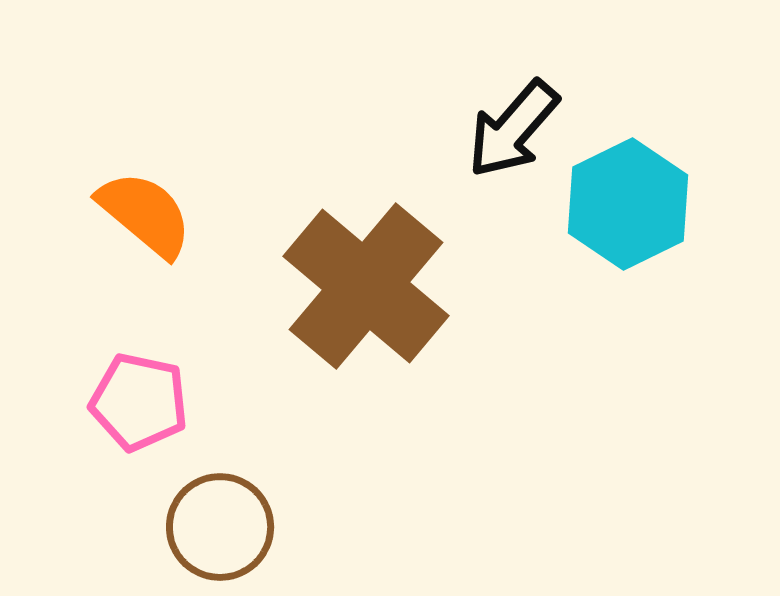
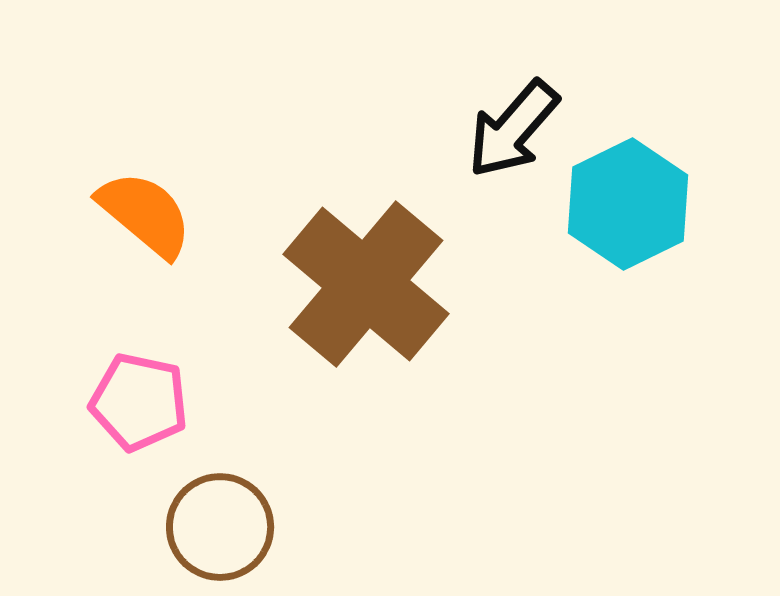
brown cross: moved 2 px up
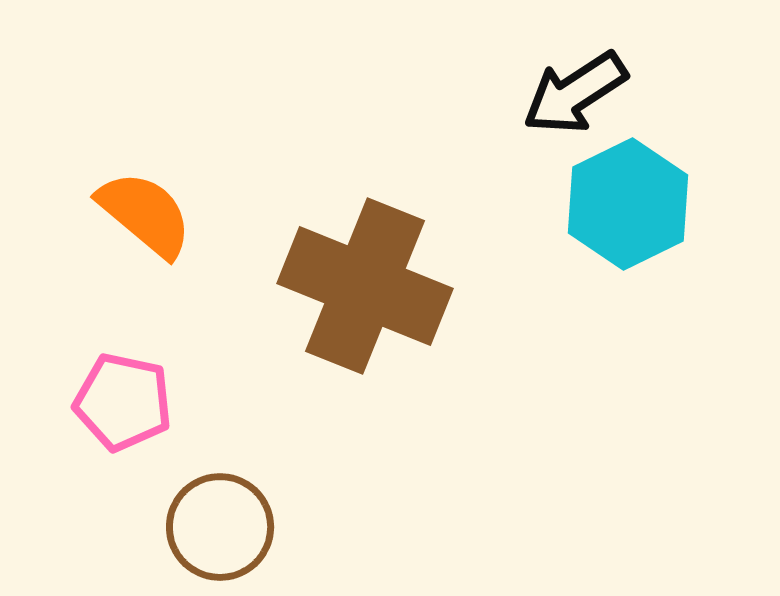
black arrow: moved 62 px right, 36 px up; rotated 16 degrees clockwise
brown cross: moved 1 px left, 2 px down; rotated 18 degrees counterclockwise
pink pentagon: moved 16 px left
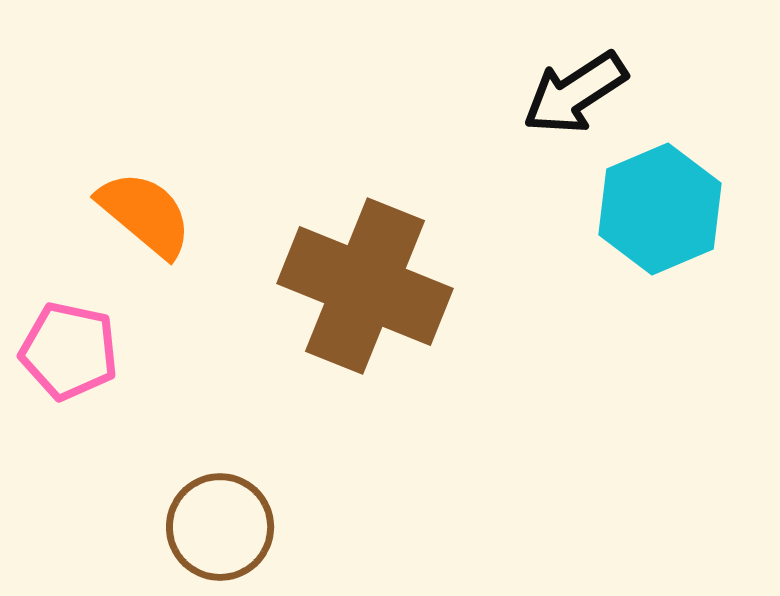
cyan hexagon: moved 32 px right, 5 px down; rotated 3 degrees clockwise
pink pentagon: moved 54 px left, 51 px up
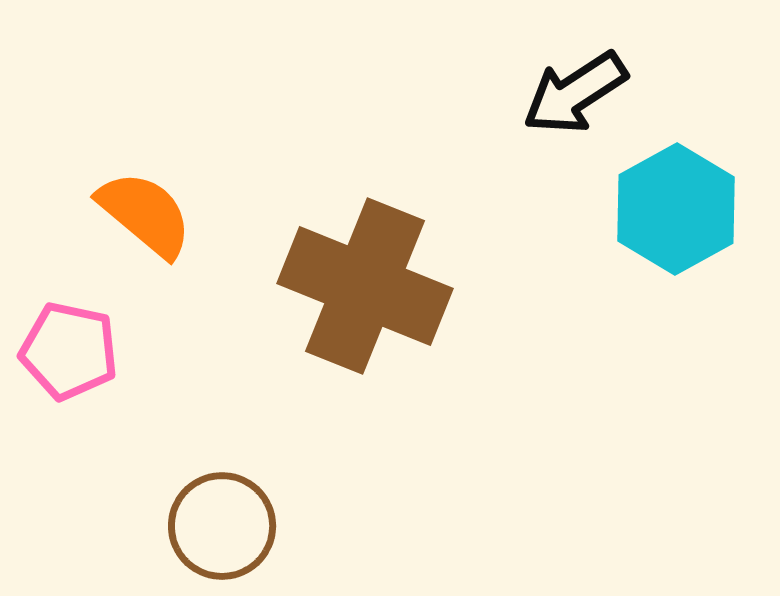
cyan hexagon: moved 16 px right; rotated 6 degrees counterclockwise
brown circle: moved 2 px right, 1 px up
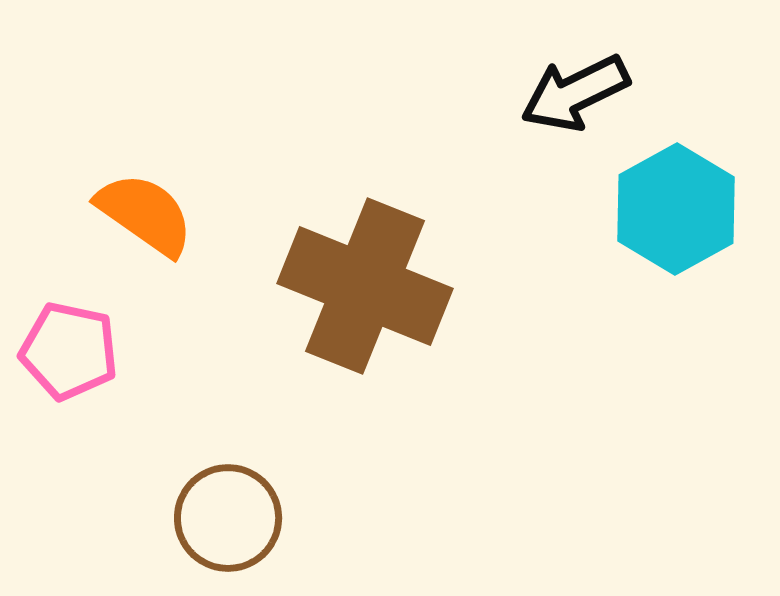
black arrow: rotated 7 degrees clockwise
orange semicircle: rotated 5 degrees counterclockwise
brown circle: moved 6 px right, 8 px up
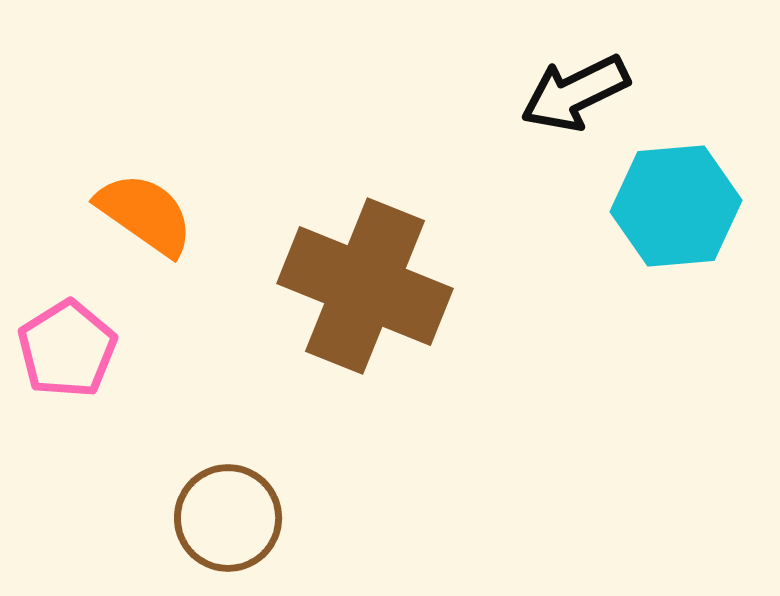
cyan hexagon: moved 3 px up; rotated 24 degrees clockwise
pink pentagon: moved 2 px left, 2 px up; rotated 28 degrees clockwise
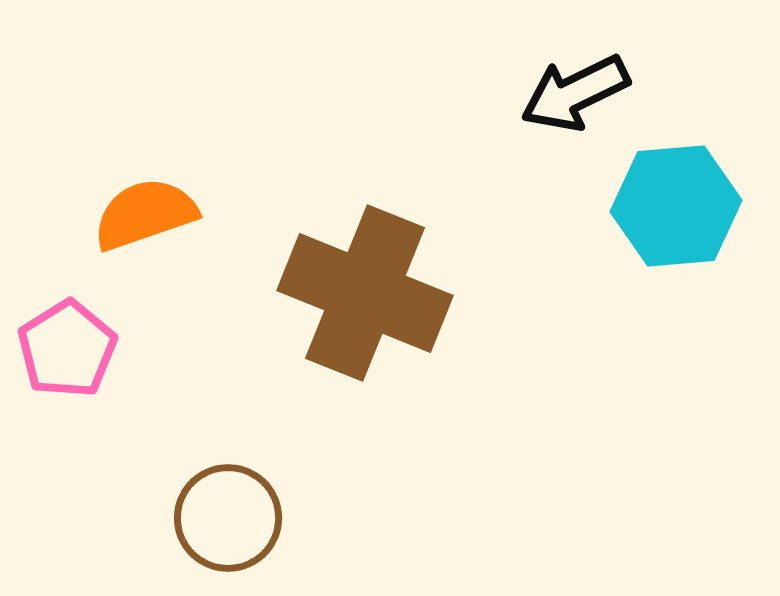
orange semicircle: rotated 54 degrees counterclockwise
brown cross: moved 7 px down
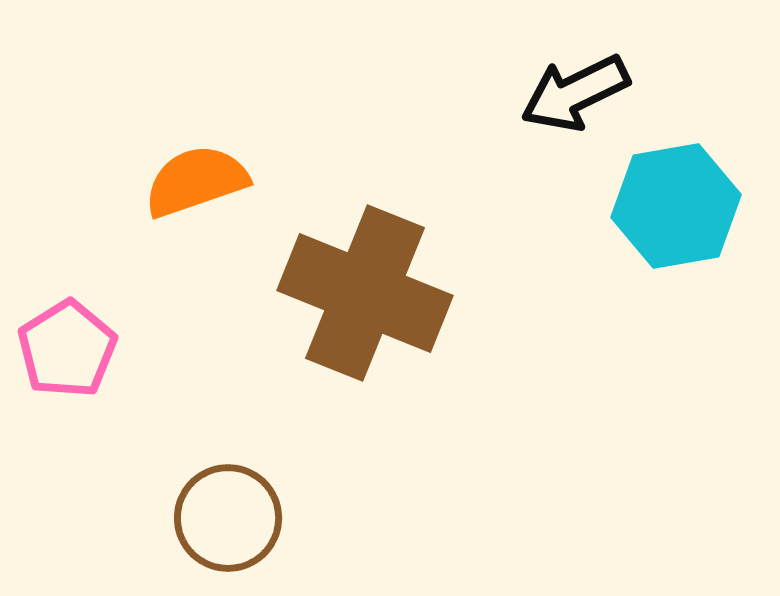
cyan hexagon: rotated 5 degrees counterclockwise
orange semicircle: moved 51 px right, 33 px up
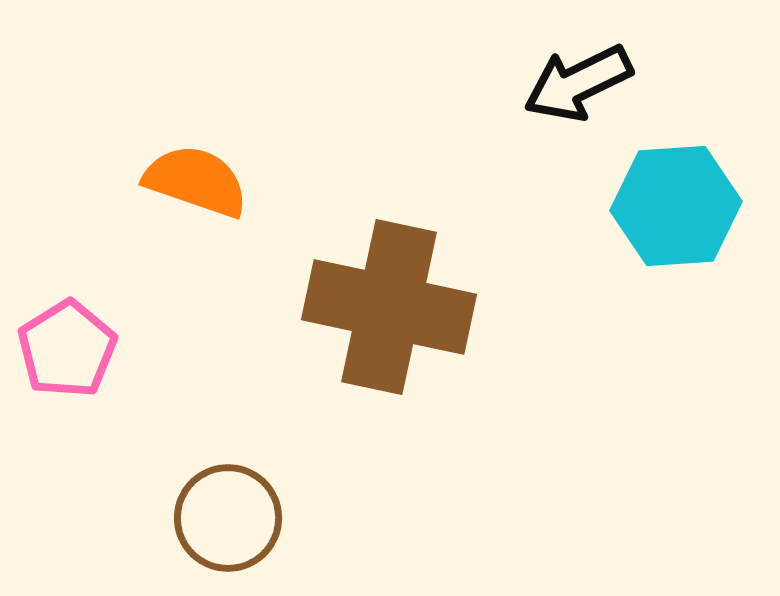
black arrow: moved 3 px right, 10 px up
orange semicircle: rotated 38 degrees clockwise
cyan hexagon: rotated 6 degrees clockwise
brown cross: moved 24 px right, 14 px down; rotated 10 degrees counterclockwise
